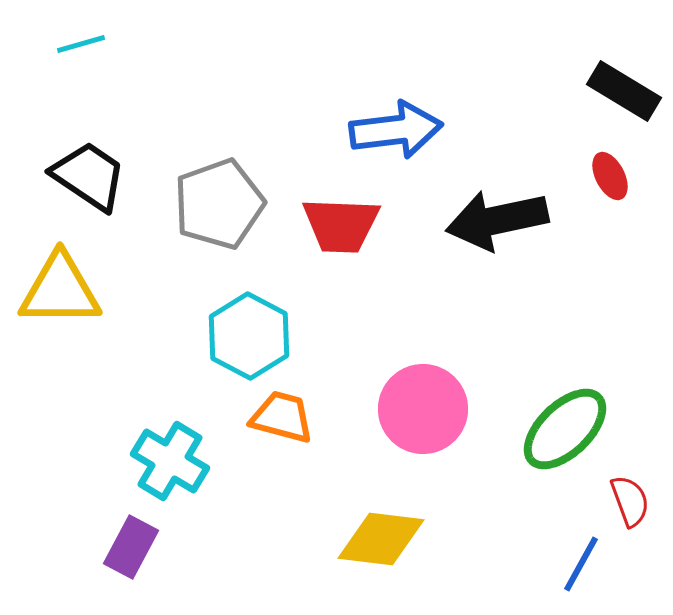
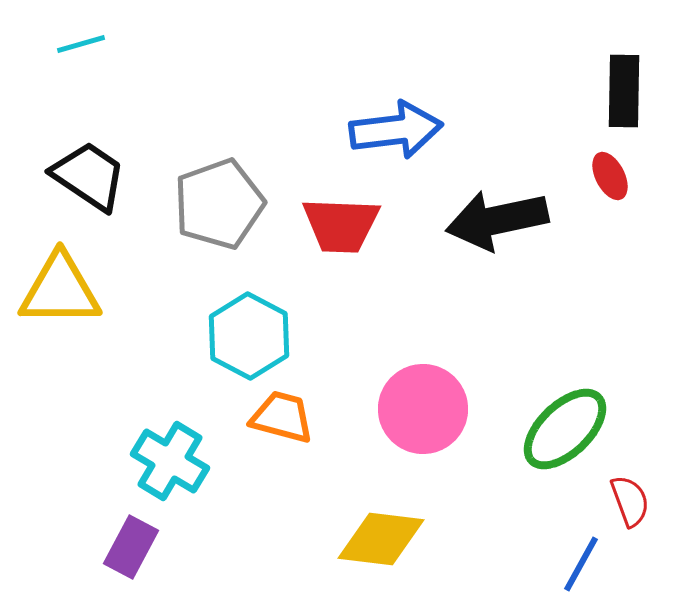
black rectangle: rotated 60 degrees clockwise
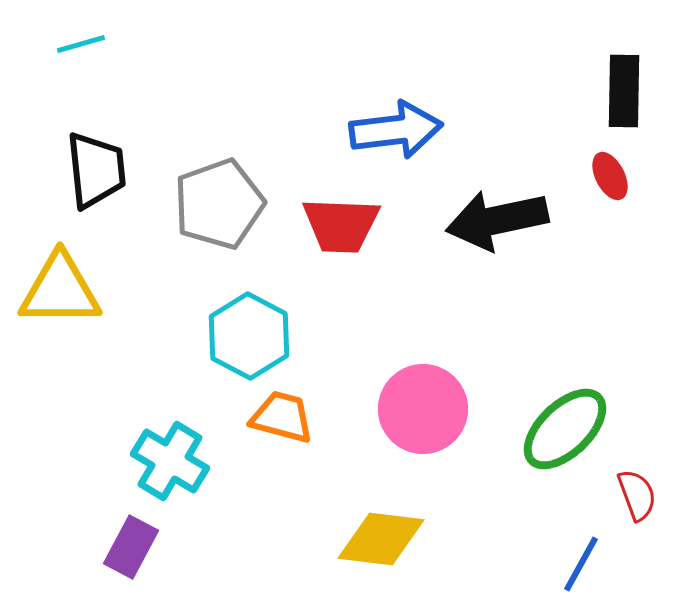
black trapezoid: moved 7 px right, 6 px up; rotated 50 degrees clockwise
red semicircle: moved 7 px right, 6 px up
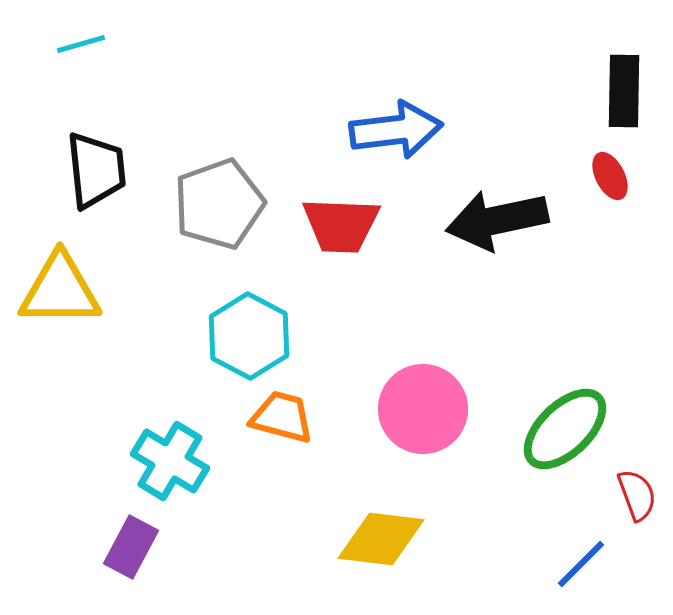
blue line: rotated 16 degrees clockwise
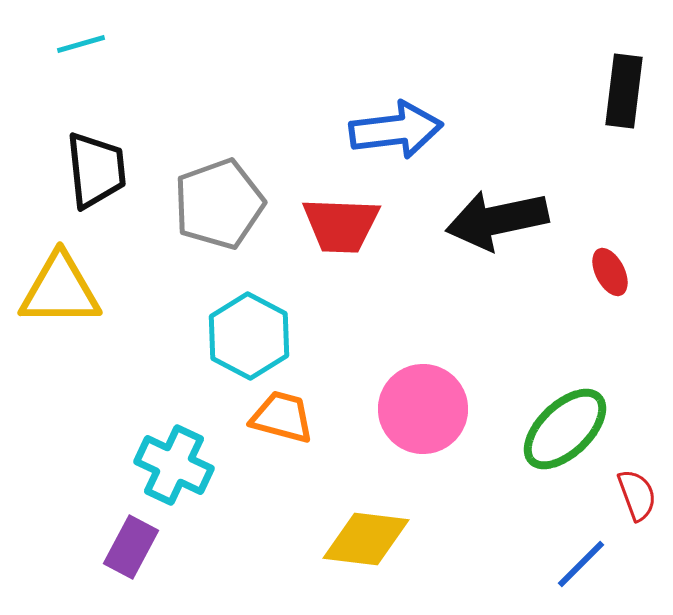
black rectangle: rotated 6 degrees clockwise
red ellipse: moved 96 px down
cyan cross: moved 4 px right, 4 px down; rotated 6 degrees counterclockwise
yellow diamond: moved 15 px left
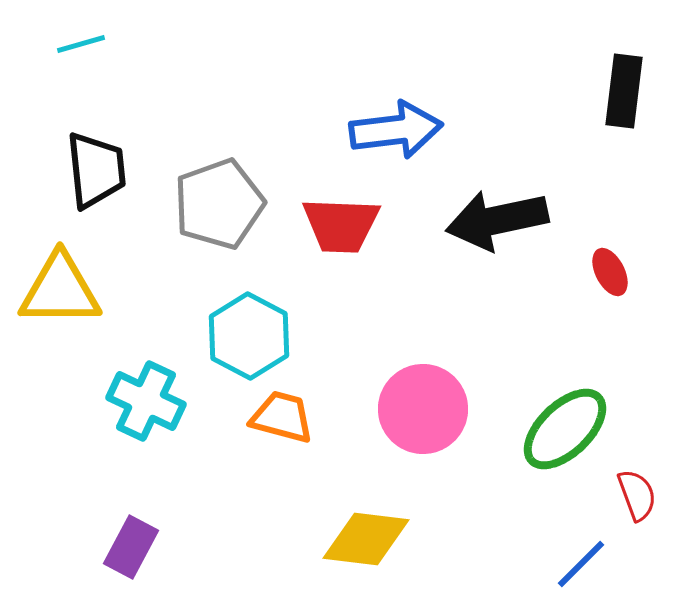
cyan cross: moved 28 px left, 64 px up
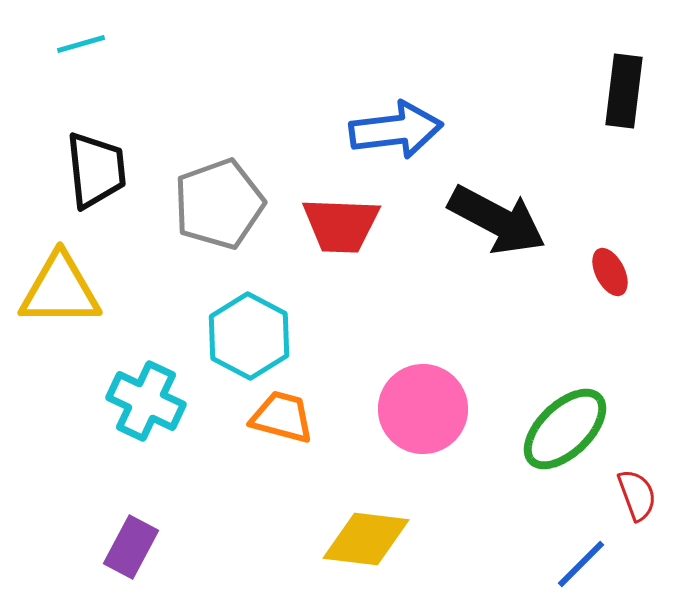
black arrow: rotated 140 degrees counterclockwise
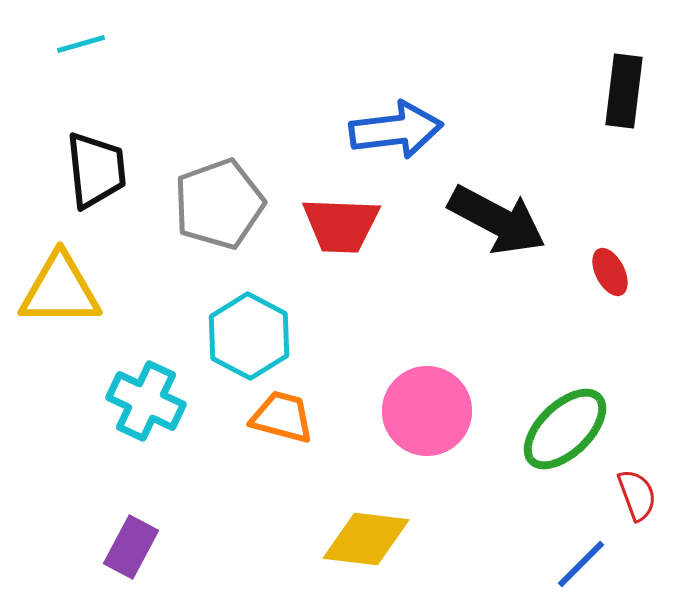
pink circle: moved 4 px right, 2 px down
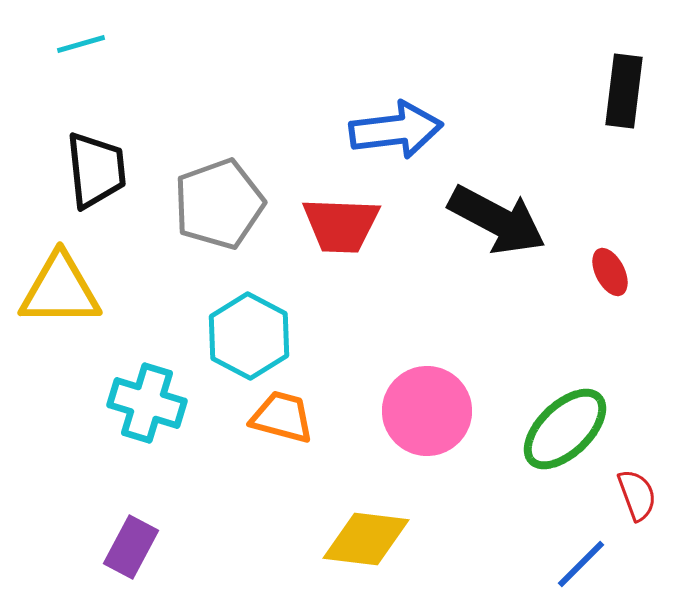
cyan cross: moved 1 px right, 2 px down; rotated 8 degrees counterclockwise
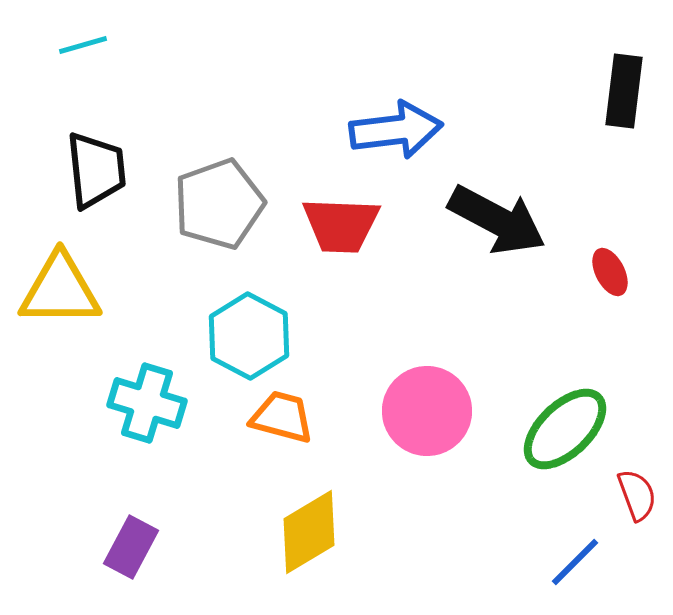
cyan line: moved 2 px right, 1 px down
yellow diamond: moved 57 px left, 7 px up; rotated 38 degrees counterclockwise
blue line: moved 6 px left, 2 px up
